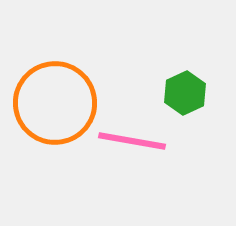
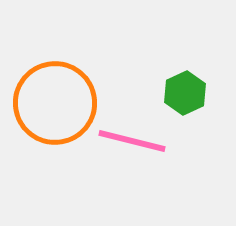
pink line: rotated 4 degrees clockwise
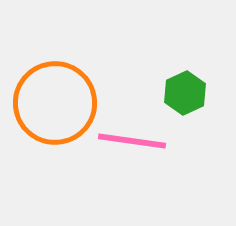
pink line: rotated 6 degrees counterclockwise
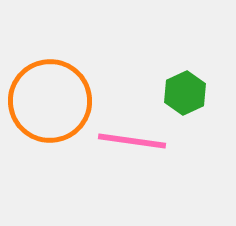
orange circle: moved 5 px left, 2 px up
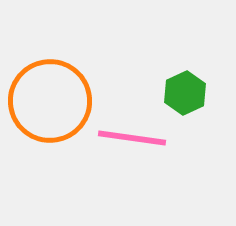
pink line: moved 3 px up
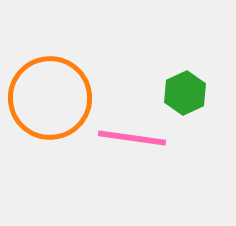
orange circle: moved 3 px up
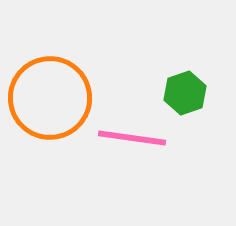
green hexagon: rotated 6 degrees clockwise
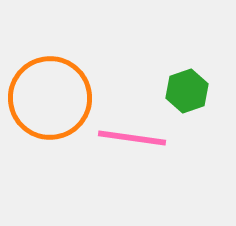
green hexagon: moved 2 px right, 2 px up
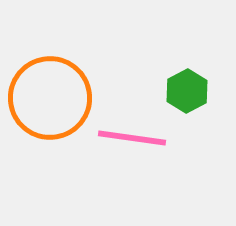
green hexagon: rotated 9 degrees counterclockwise
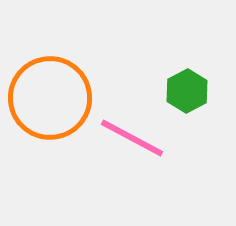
pink line: rotated 20 degrees clockwise
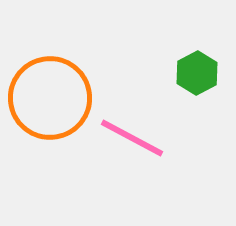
green hexagon: moved 10 px right, 18 px up
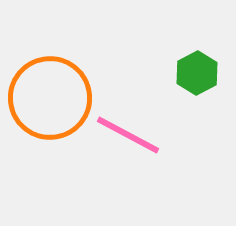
pink line: moved 4 px left, 3 px up
